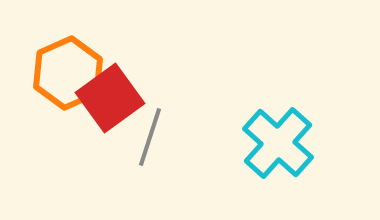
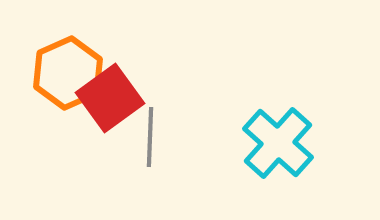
gray line: rotated 16 degrees counterclockwise
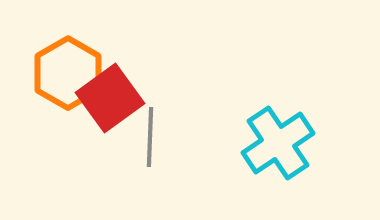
orange hexagon: rotated 6 degrees counterclockwise
cyan cross: rotated 14 degrees clockwise
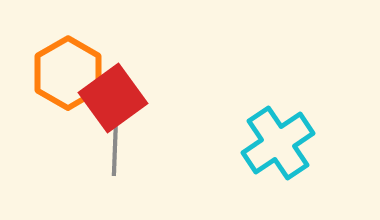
red square: moved 3 px right
gray line: moved 35 px left, 9 px down
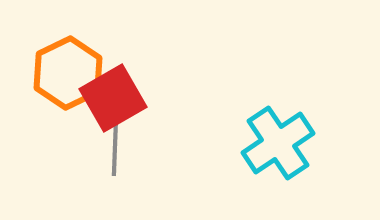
orange hexagon: rotated 4 degrees clockwise
red square: rotated 6 degrees clockwise
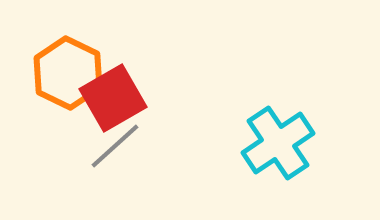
orange hexagon: rotated 8 degrees counterclockwise
gray line: rotated 46 degrees clockwise
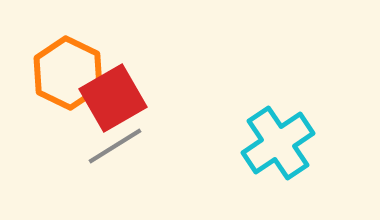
gray line: rotated 10 degrees clockwise
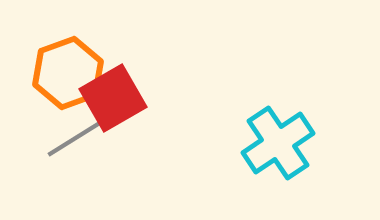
orange hexagon: rotated 14 degrees clockwise
gray line: moved 41 px left, 7 px up
